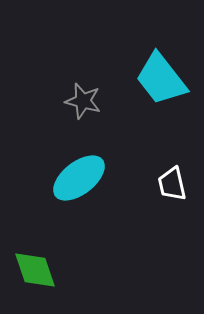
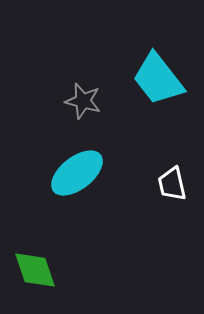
cyan trapezoid: moved 3 px left
cyan ellipse: moved 2 px left, 5 px up
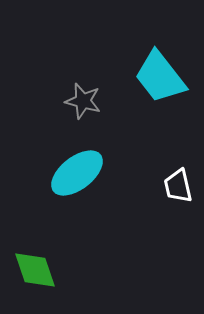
cyan trapezoid: moved 2 px right, 2 px up
white trapezoid: moved 6 px right, 2 px down
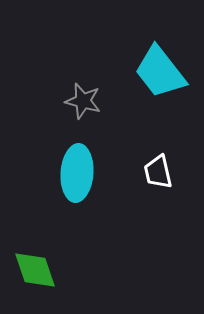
cyan trapezoid: moved 5 px up
cyan ellipse: rotated 48 degrees counterclockwise
white trapezoid: moved 20 px left, 14 px up
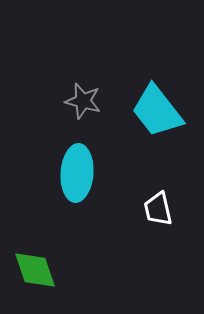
cyan trapezoid: moved 3 px left, 39 px down
white trapezoid: moved 37 px down
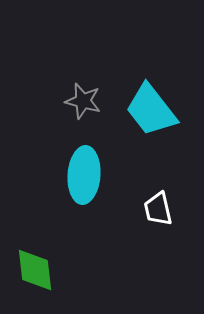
cyan trapezoid: moved 6 px left, 1 px up
cyan ellipse: moved 7 px right, 2 px down
green diamond: rotated 12 degrees clockwise
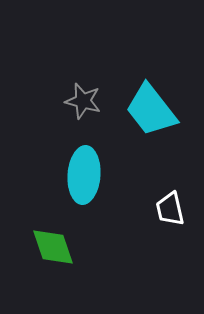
white trapezoid: moved 12 px right
green diamond: moved 18 px right, 23 px up; rotated 12 degrees counterclockwise
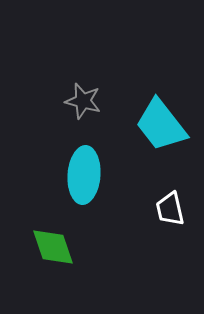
cyan trapezoid: moved 10 px right, 15 px down
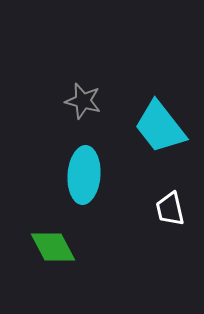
cyan trapezoid: moved 1 px left, 2 px down
green diamond: rotated 9 degrees counterclockwise
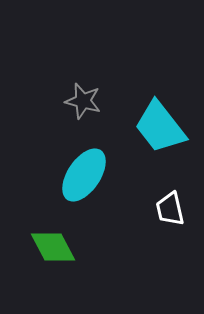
cyan ellipse: rotated 30 degrees clockwise
